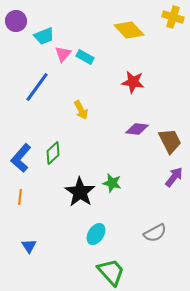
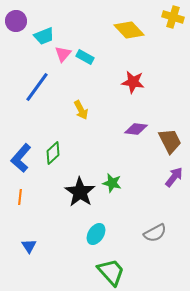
purple diamond: moved 1 px left
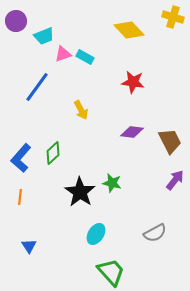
pink triangle: rotated 30 degrees clockwise
purple diamond: moved 4 px left, 3 px down
purple arrow: moved 1 px right, 3 px down
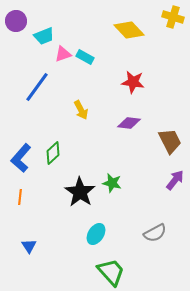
purple diamond: moved 3 px left, 9 px up
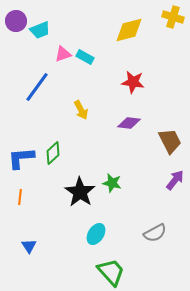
yellow diamond: rotated 60 degrees counterclockwise
cyan trapezoid: moved 4 px left, 6 px up
blue L-shape: rotated 44 degrees clockwise
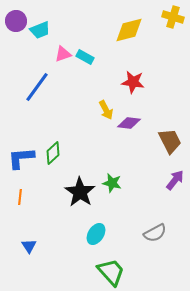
yellow arrow: moved 25 px right
